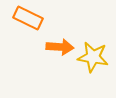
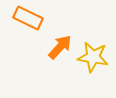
orange arrow: rotated 52 degrees counterclockwise
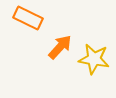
yellow star: moved 1 px right, 2 px down
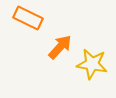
yellow star: moved 2 px left, 5 px down
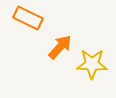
yellow star: rotated 8 degrees counterclockwise
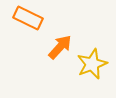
yellow star: rotated 24 degrees counterclockwise
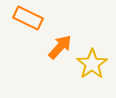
yellow star: rotated 12 degrees counterclockwise
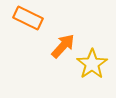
orange arrow: moved 3 px right, 1 px up
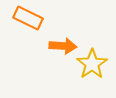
orange arrow: rotated 52 degrees clockwise
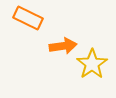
orange arrow: rotated 12 degrees counterclockwise
